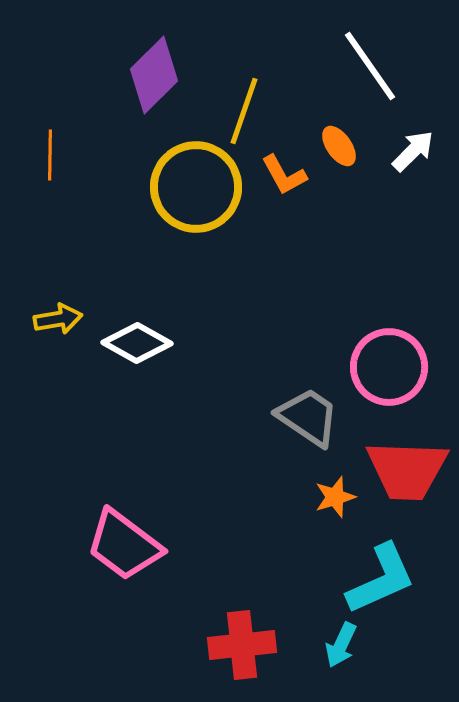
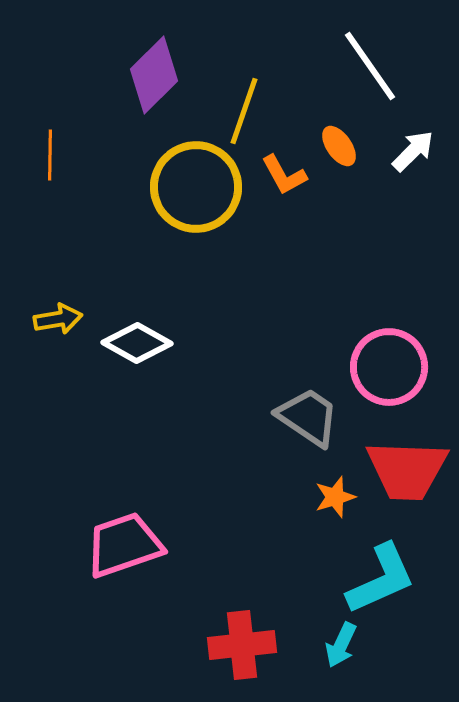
pink trapezoid: rotated 124 degrees clockwise
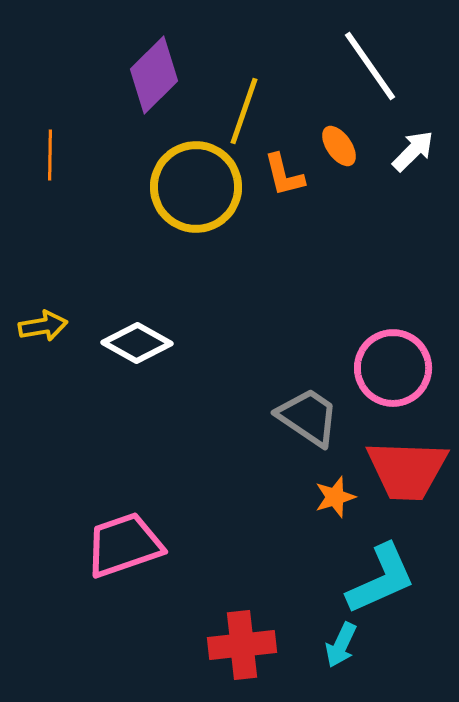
orange L-shape: rotated 15 degrees clockwise
yellow arrow: moved 15 px left, 7 px down
pink circle: moved 4 px right, 1 px down
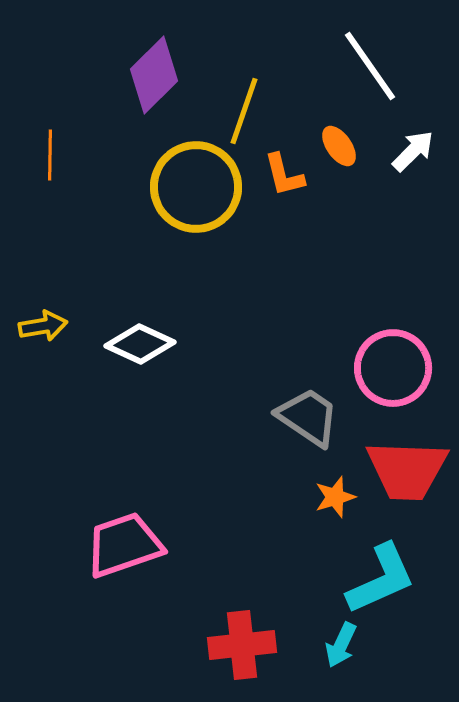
white diamond: moved 3 px right, 1 px down; rotated 4 degrees counterclockwise
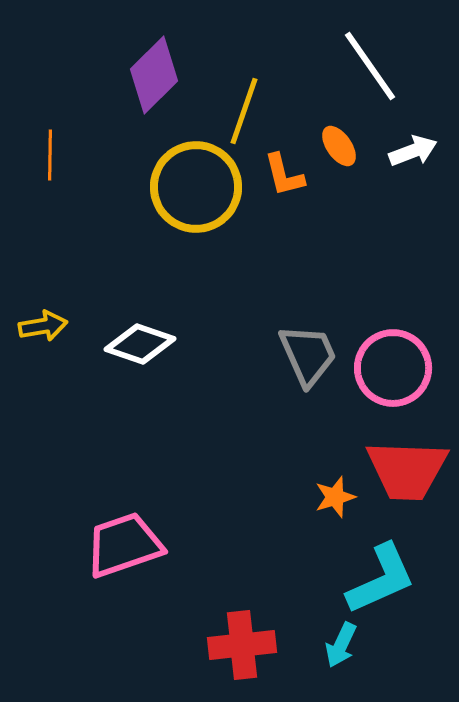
white arrow: rotated 24 degrees clockwise
white diamond: rotated 6 degrees counterclockwise
gray trapezoid: moved 62 px up; rotated 32 degrees clockwise
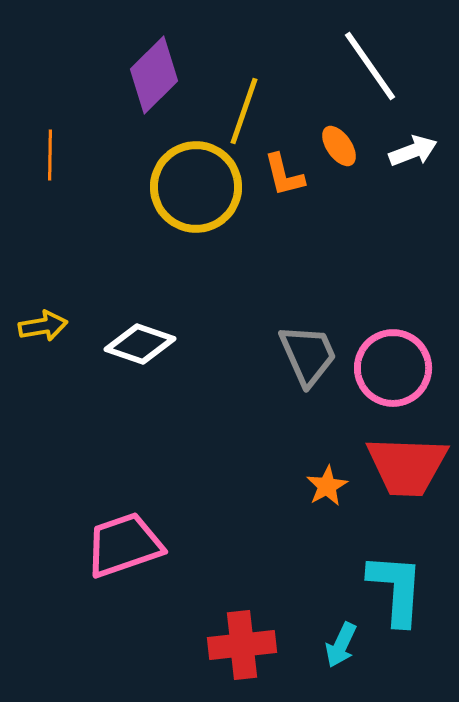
red trapezoid: moved 4 px up
orange star: moved 8 px left, 11 px up; rotated 12 degrees counterclockwise
cyan L-shape: moved 15 px right, 10 px down; rotated 62 degrees counterclockwise
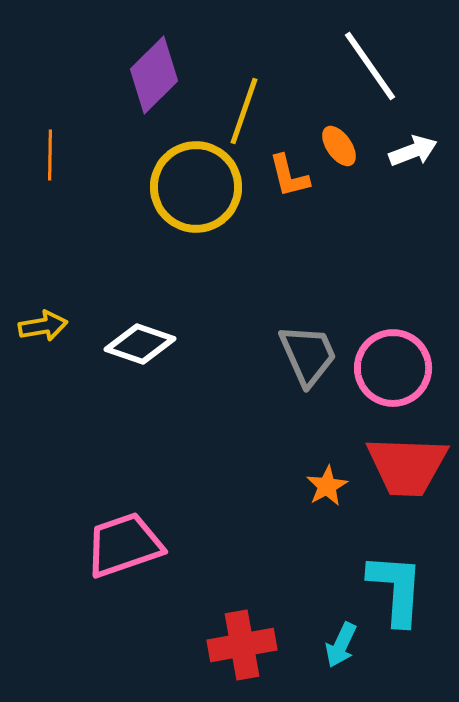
orange L-shape: moved 5 px right, 1 px down
red cross: rotated 4 degrees counterclockwise
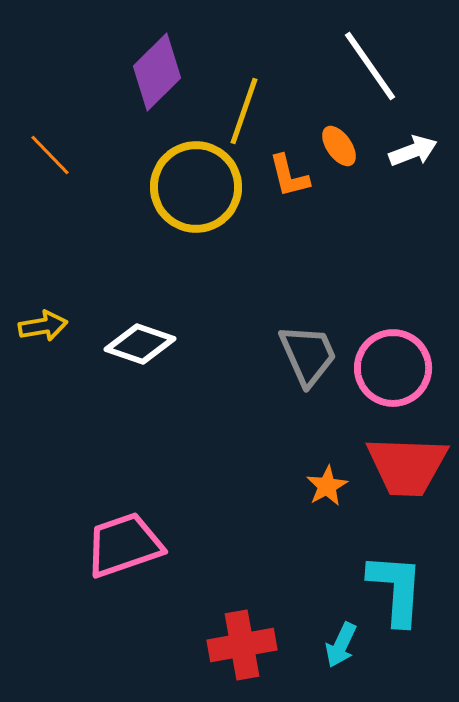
purple diamond: moved 3 px right, 3 px up
orange line: rotated 45 degrees counterclockwise
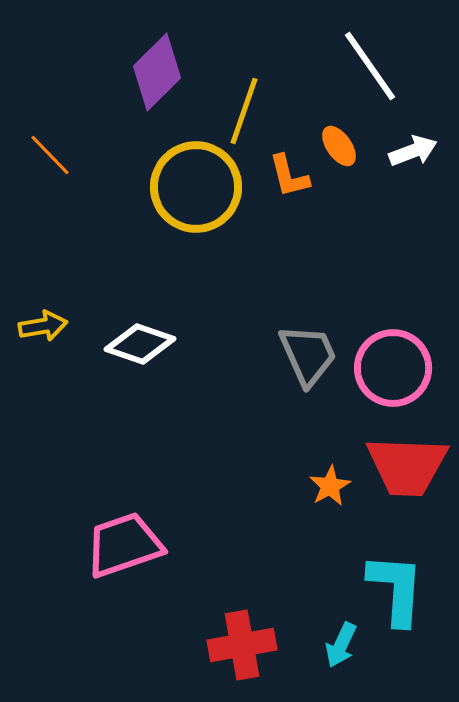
orange star: moved 3 px right
